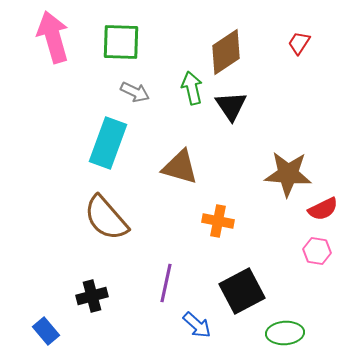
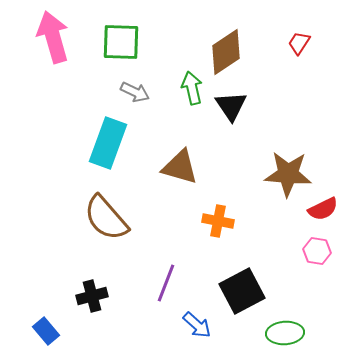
purple line: rotated 9 degrees clockwise
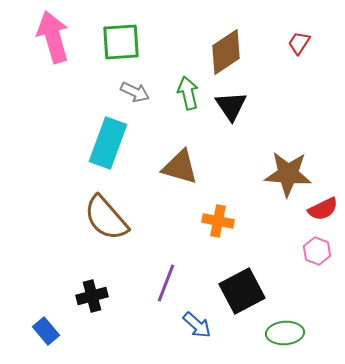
green square: rotated 6 degrees counterclockwise
green arrow: moved 4 px left, 5 px down
pink hexagon: rotated 12 degrees clockwise
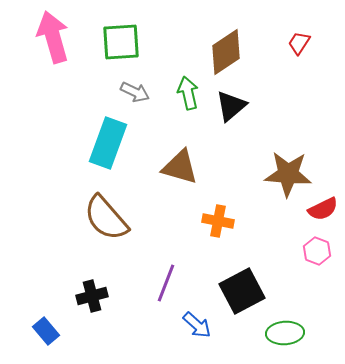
black triangle: rotated 24 degrees clockwise
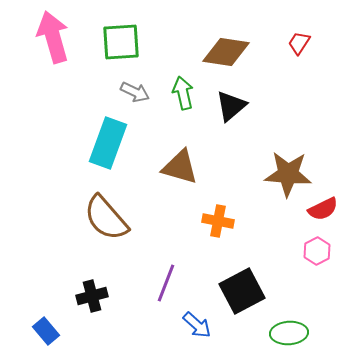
brown diamond: rotated 42 degrees clockwise
green arrow: moved 5 px left
pink hexagon: rotated 12 degrees clockwise
green ellipse: moved 4 px right
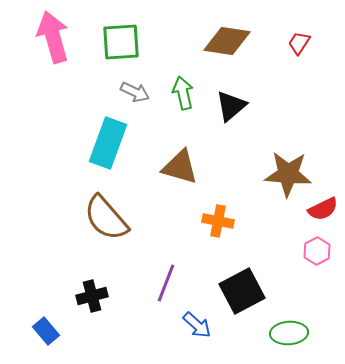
brown diamond: moved 1 px right, 11 px up
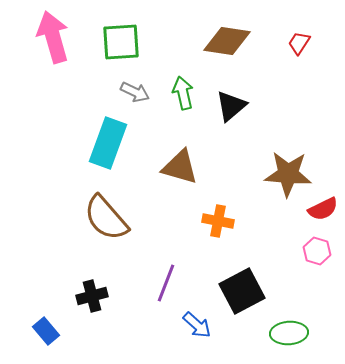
pink hexagon: rotated 16 degrees counterclockwise
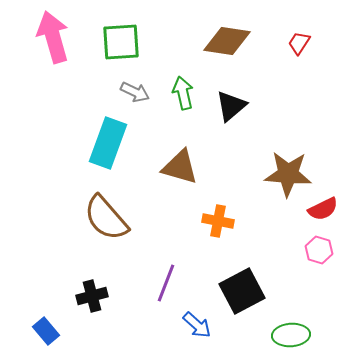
pink hexagon: moved 2 px right, 1 px up
green ellipse: moved 2 px right, 2 px down
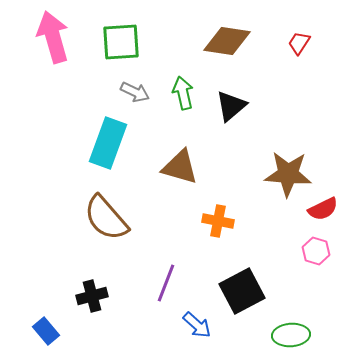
pink hexagon: moved 3 px left, 1 px down
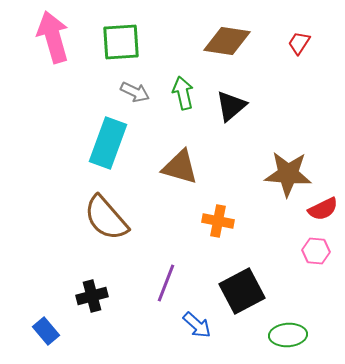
pink hexagon: rotated 12 degrees counterclockwise
green ellipse: moved 3 px left
